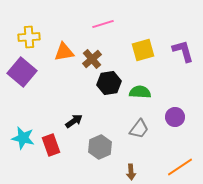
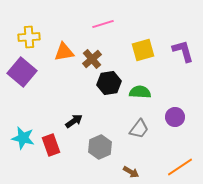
brown arrow: rotated 56 degrees counterclockwise
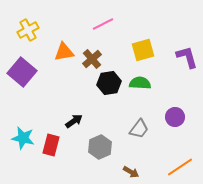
pink line: rotated 10 degrees counterclockwise
yellow cross: moved 1 px left, 7 px up; rotated 25 degrees counterclockwise
purple L-shape: moved 4 px right, 6 px down
green semicircle: moved 9 px up
red rectangle: rotated 35 degrees clockwise
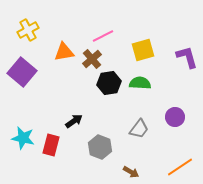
pink line: moved 12 px down
gray hexagon: rotated 15 degrees counterclockwise
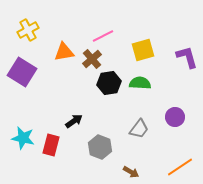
purple square: rotated 8 degrees counterclockwise
